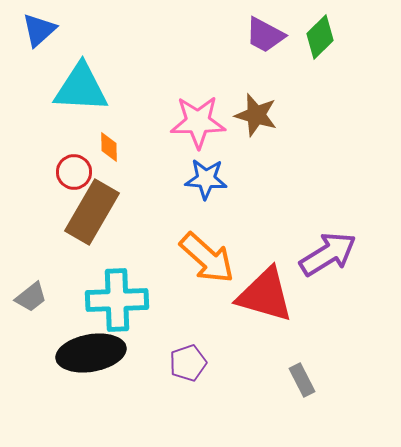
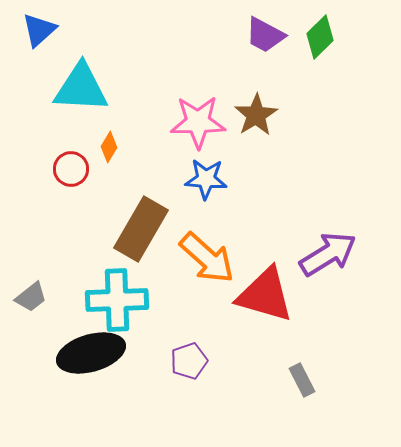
brown star: rotated 24 degrees clockwise
orange diamond: rotated 32 degrees clockwise
red circle: moved 3 px left, 3 px up
brown rectangle: moved 49 px right, 17 px down
black ellipse: rotated 6 degrees counterclockwise
purple pentagon: moved 1 px right, 2 px up
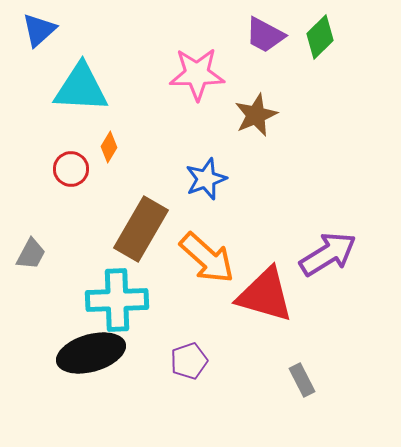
brown star: rotated 9 degrees clockwise
pink star: moved 1 px left, 48 px up
blue star: rotated 24 degrees counterclockwise
gray trapezoid: moved 43 px up; rotated 24 degrees counterclockwise
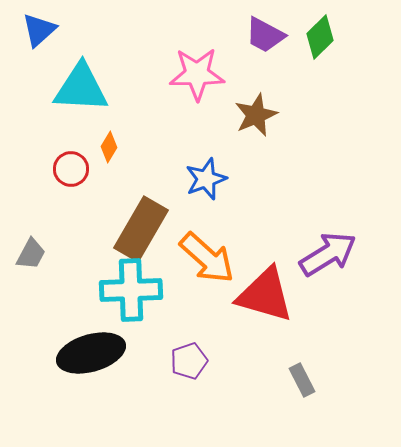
cyan cross: moved 14 px right, 10 px up
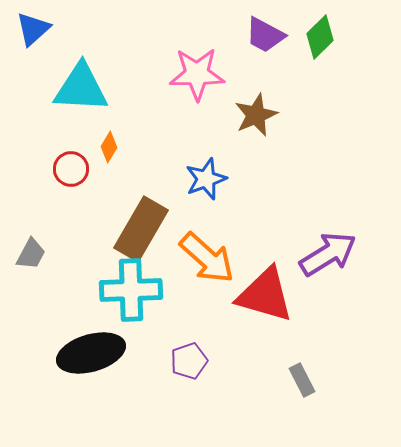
blue triangle: moved 6 px left, 1 px up
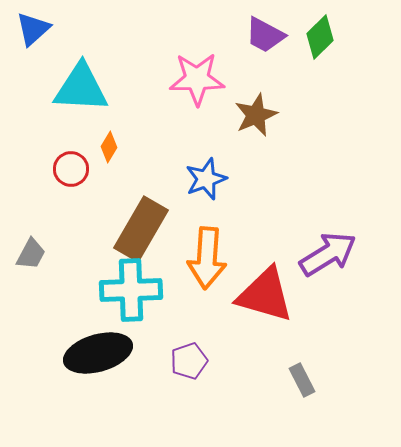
pink star: moved 5 px down
orange arrow: rotated 52 degrees clockwise
black ellipse: moved 7 px right
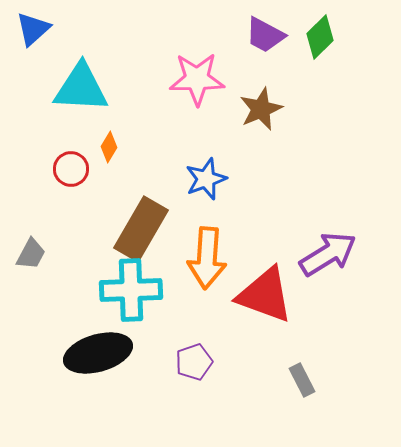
brown star: moved 5 px right, 6 px up
red triangle: rotated 4 degrees clockwise
purple pentagon: moved 5 px right, 1 px down
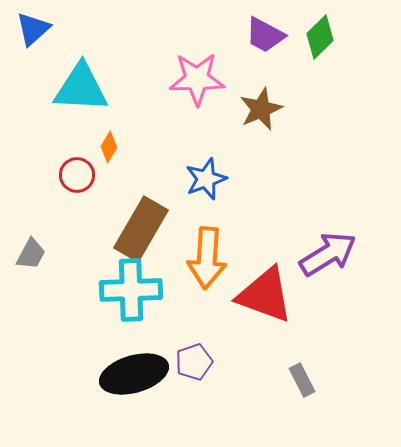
red circle: moved 6 px right, 6 px down
black ellipse: moved 36 px right, 21 px down
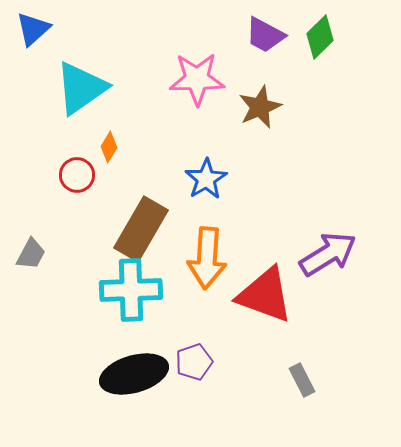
cyan triangle: rotated 38 degrees counterclockwise
brown star: moved 1 px left, 2 px up
blue star: rotated 12 degrees counterclockwise
